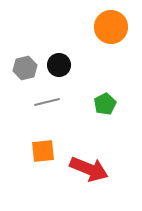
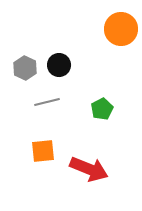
orange circle: moved 10 px right, 2 px down
gray hexagon: rotated 20 degrees counterclockwise
green pentagon: moved 3 px left, 5 px down
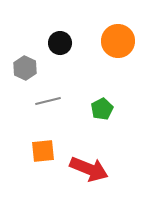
orange circle: moved 3 px left, 12 px down
black circle: moved 1 px right, 22 px up
gray line: moved 1 px right, 1 px up
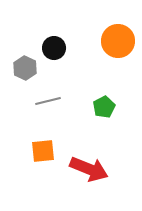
black circle: moved 6 px left, 5 px down
green pentagon: moved 2 px right, 2 px up
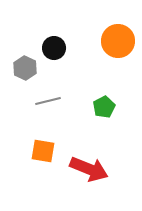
orange square: rotated 15 degrees clockwise
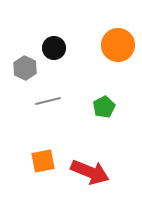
orange circle: moved 4 px down
orange square: moved 10 px down; rotated 20 degrees counterclockwise
red arrow: moved 1 px right, 3 px down
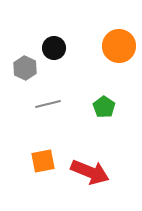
orange circle: moved 1 px right, 1 px down
gray line: moved 3 px down
green pentagon: rotated 10 degrees counterclockwise
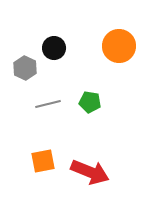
green pentagon: moved 14 px left, 5 px up; rotated 25 degrees counterclockwise
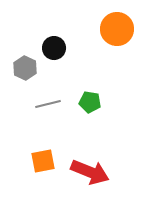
orange circle: moved 2 px left, 17 px up
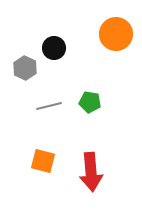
orange circle: moved 1 px left, 5 px down
gray line: moved 1 px right, 2 px down
orange square: rotated 25 degrees clockwise
red arrow: moved 1 px right; rotated 63 degrees clockwise
